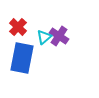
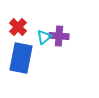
purple cross: rotated 30 degrees counterclockwise
blue rectangle: moved 1 px left
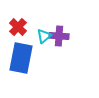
cyan triangle: moved 1 px up
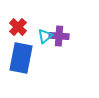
cyan triangle: moved 1 px right
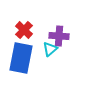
red cross: moved 6 px right, 3 px down
cyan triangle: moved 5 px right, 13 px down
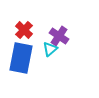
purple cross: rotated 30 degrees clockwise
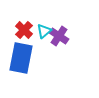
cyan triangle: moved 6 px left, 18 px up
